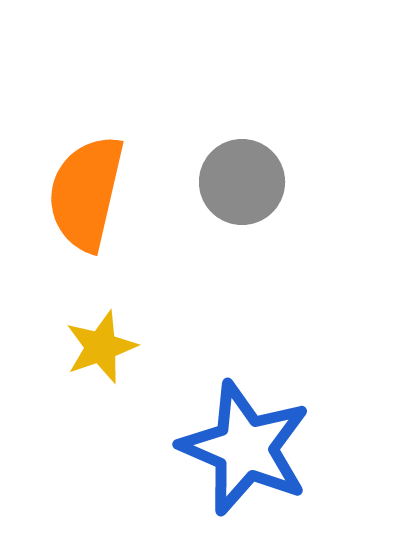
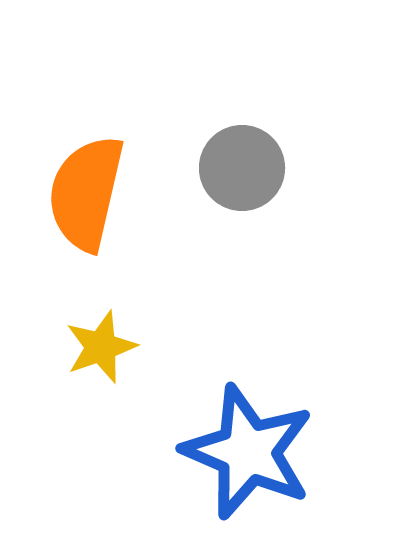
gray circle: moved 14 px up
blue star: moved 3 px right, 4 px down
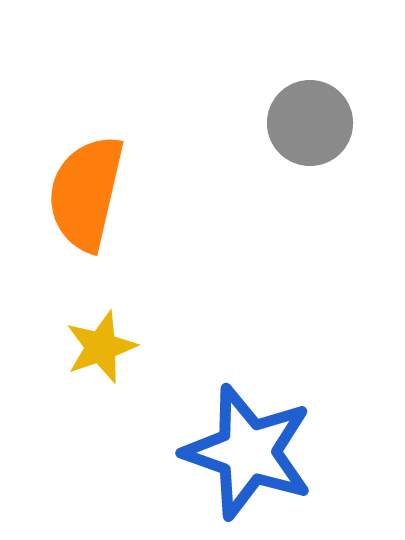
gray circle: moved 68 px right, 45 px up
blue star: rotated 4 degrees counterclockwise
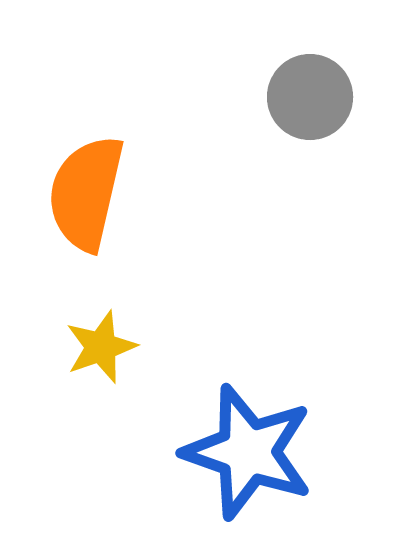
gray circle: moved 26 px up
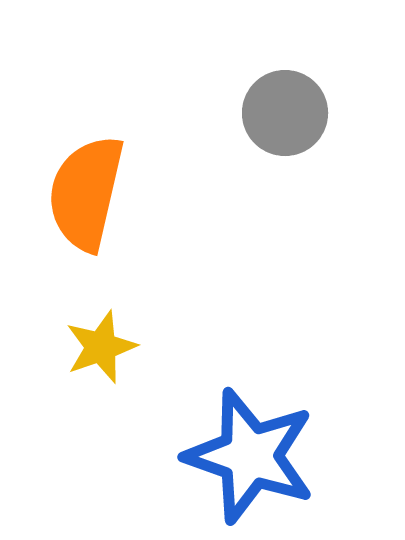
gray circle: moved 25 px left, 16 px down
blue star: moved 2 px right, 4 px down
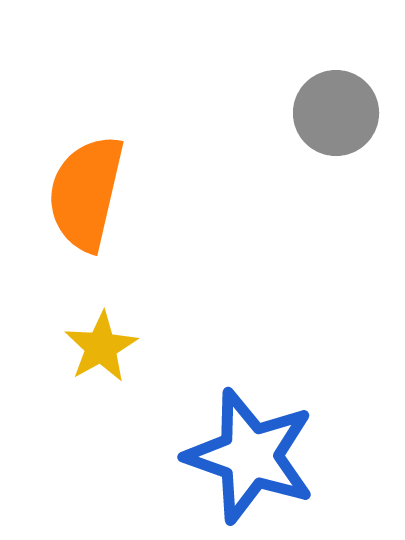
gray circle: moved 51 px right
yellow star: rotated 10 degrees counterclockwise
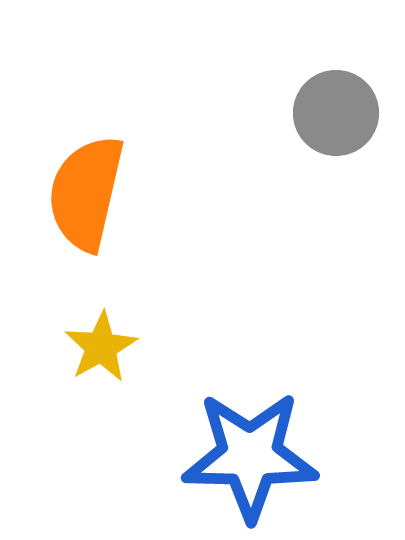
blue star: rotated 18 degrees counterclockwise
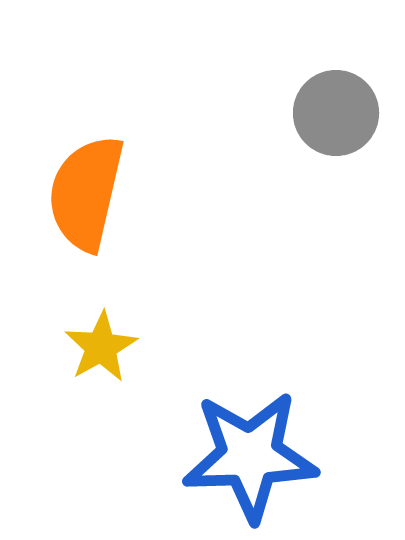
blue star: rotated 3 degrees counterclockwise
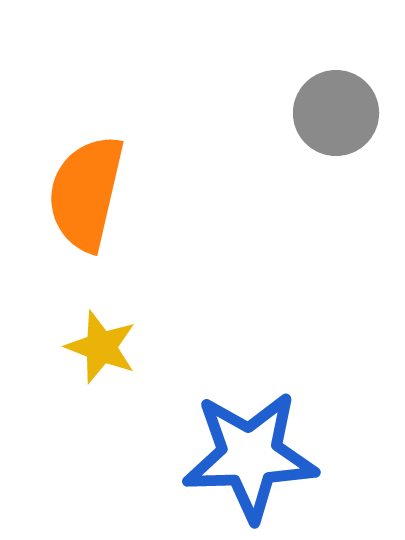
yellow star: rotated 22 degrees counterclockwise
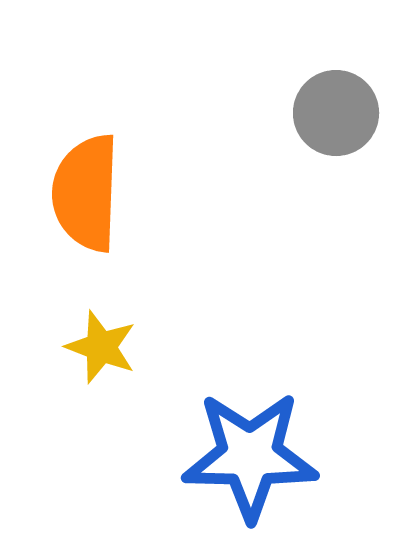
orange semicircle: rotated 11 degrees counterclockwise
blue star: rotated 3 degrees clockwise
